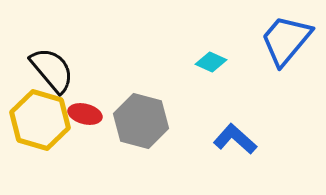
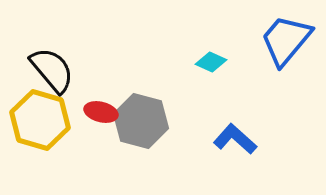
red ellipse: moved 16 px right, 2 px up
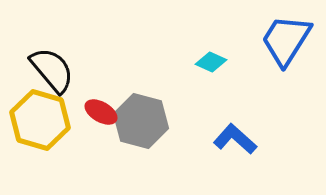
blue trapezoid: rotated 8 degrees counterclockwise
red ellipse: rotated 16 degrees clockwise
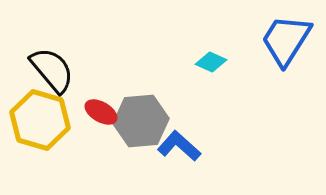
gray hexagon: rotated 20 degrees counterclockwise
blue L-shape: moved 56 px left, 7 px down
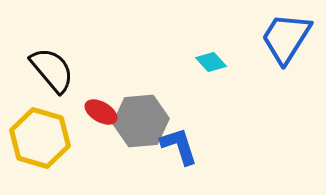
blue trapezoid: moved 2 px up
cyan diamond: rotated 24 degrees clockwise
yellow hexagon: moved 18 px down
blue L-shape: rotated 30 degrees clockwise
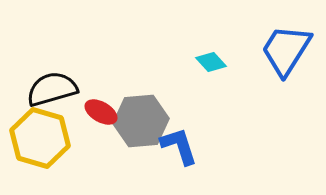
blue trapezoid: moved 12 px down
black semicircle: moved 19 px down; rotated 66 degrees counterclockwise
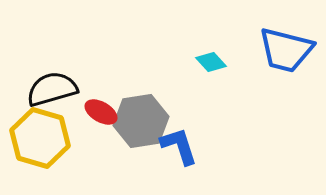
blue trapezoid: rotated 108 degrees counterclockwise
gray hexagon: rotated 4 degrees counterclockwise
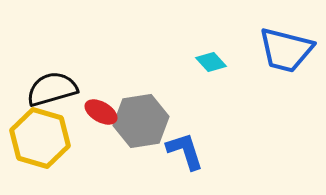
blue L-shape: moved 6 px right, 5 px down
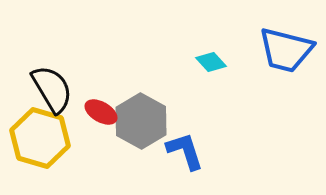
black semicircle: rotated 75 degrees clockwise
gray hexagon: rotated 22 degrees counterclockwise
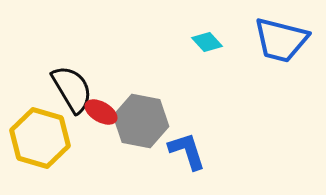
blue trapezoid: moved 5 px left, 10 px up
cyan diamond: moved 4 px left, 20 px up
black semicircle: moved 20 px right
gray hexagon: rotated 18 degrees counterclockwise
blue L-shape: moved 2 px right
